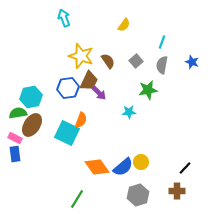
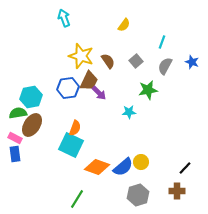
gray semicircle: moved 3 px right, 1 px down; rotated 18 degrees clockwise
orange semicircle: moved 6 px left, 8 px down
cyan square: moved 4 px right, 12 px down
orange diamond: rotated 35 degrees counterclockwise
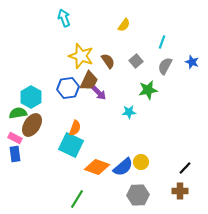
cyan hexagon: rotated 20 degrees counterclockwise
brown cross: moved 3 px right
gray hexagon: rotated 15 degrees clockwise
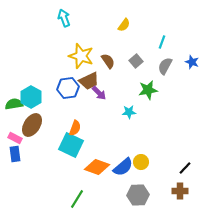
brown trapezoid: rotated 40 degrees clockwise
green semicircle: moved 4 px left, 9 px up
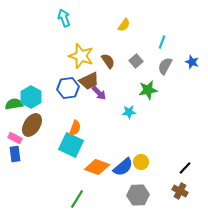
brown cross: rotated 28 degrees clockwise
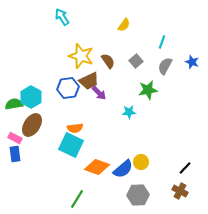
cyan arrow: moved 2 px left, 1 px up; rotated 12 degrees counterclockwise
orange semicircle: rotated 63 degrees clockwise
blue semicircle: moved 2 px down
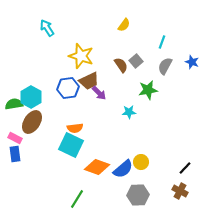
cyan arrow: moved 15 px left, 11 px down
brown semicircle: moved 13 px right, 4 px down
brown ellipse: moved 3 px up
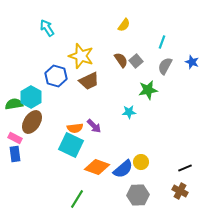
brown semicircle: moved 5 px up
blue hexagon: moved 12 px left, 12 px up; rotated 25 degrees clockwise
purple arrow: moved 5 px left, 33 px down
black line: rotated 24 degrees clockwise
